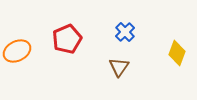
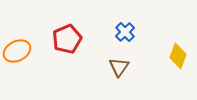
yellow diamond: moved 1 px right, 3 px down
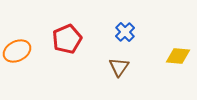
yellow diamond: rotated 75 degrees clockwise
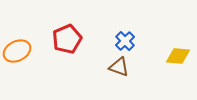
blue cross: moved 9 px down
brown triangle: rotated 45 degrees counterclockwise
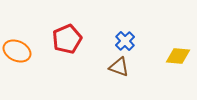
orange ellipse: rotated 52 degrees clockwise
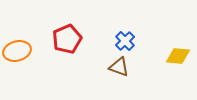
orange ellipse: rotated 40 degrees counterclockwise
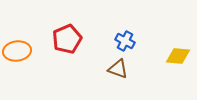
blue cross: rotated 18 degrees counterclockwise
orange ellipse: rotated 8 degrees clockwise
brown triangle: moved 1 px left, 2 px down
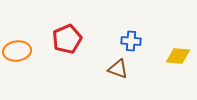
blue cross: moved 6 px right; rotated 24 degrees counterclockwise
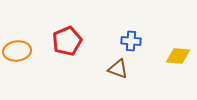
red pentagon: moved 2 px down
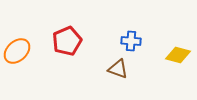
orange ellipse: rotated 36 degrees counterclockwise
yellow diamond: moved 1 px up; rotated 10 degrees clockwise
